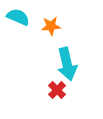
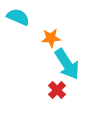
orange star: moved 12 px down
cyan arrow: rotated 20 degrees counterclockwise
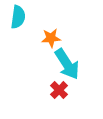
cyan semicircle: rotated 75 degrees clockwise
red cross: moved 2 px right
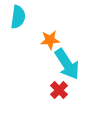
orange star: moved 1 px left, 2 px down
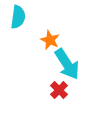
orange star: rotated 30 degrees clockwise
